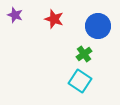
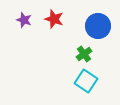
purple star: moved 9 px right, 5 px down
cyan square: moved 6 px right
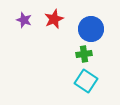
red star: rotated 30 degrees clockwise
blue circle: moved 7 px left, 3 px down
green cross: rotated 28 degrees clockwise
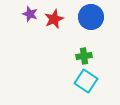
purple star: moved 6 px right, 6 px up
blue circle: moved 12 px up
green cross: moved 2 px down
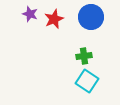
cyan square: moved 1 px right
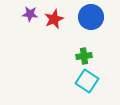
purple star: rotated 14 degrees counterclockwise
